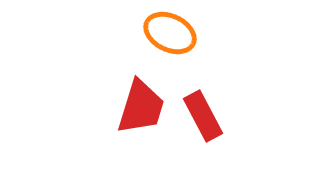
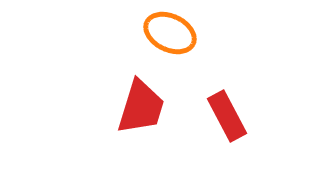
red rectangle: moved 24 px right
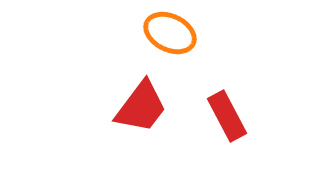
red trapezoid: rotated 20 degrees clockwise
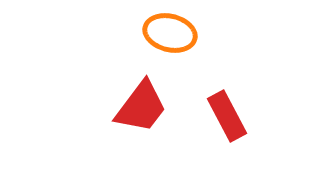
orange ellipse: rotated 12 degrees counterclockwise
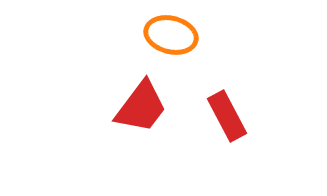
orange ellipse: moved 1 px right, 2 px down
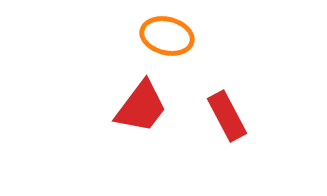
orange ellipse: moved 4 px left, 1 px down
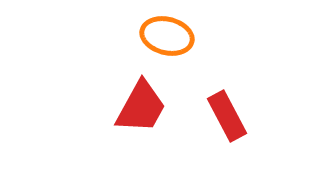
red trapezoid: rotated 8 degrees counterclockwise
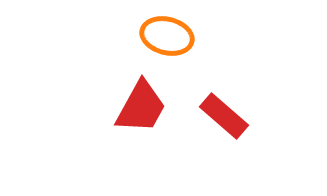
red rectangle: moved 3 px left; rotated 21 degrees counterclockwise
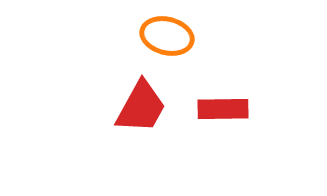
red rectangle: moved 1 px left, 7 px up; rotated 42 degrees counterclockwise
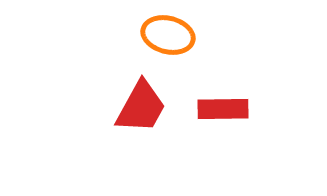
orange ellipse: moved 1 px right, 1 px up
